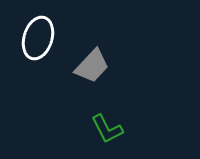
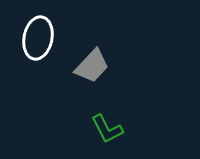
white ellipse: rotated 6 degrees counterclockwise
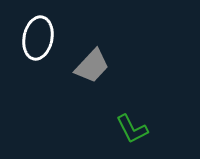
green L-shape: moved 25 px right
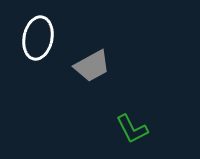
gray trapezoid: rotated 18 degrees clockwise
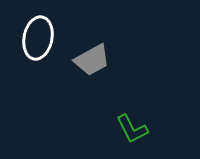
gray trapezoid: moved 6 px up
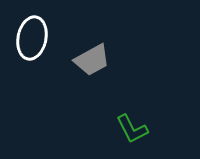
white ellipse: moved 6 px left
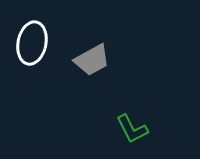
white ellipse: moved 5 px down
